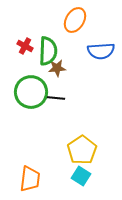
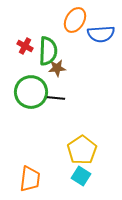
blue semicircle: moved 17 px up
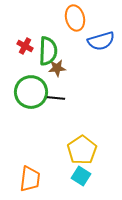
orange ellipse: moved 2 px up; rotated 45 degrees counterclockwise
blue semicircle: moved 7 px down; rotated 12 degrees counterclockwise
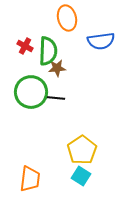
orange ellipse: moved 8 px left
blue semicircle: rotated 8 degrees clockwise
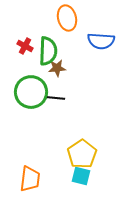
blue semicircle: rotated 12 degrees clockwise
yellow pentagon: moved 4 px down
cyan square: rotated 18 degrees counterclockwise
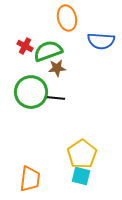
green semicircle: rotated 112 degrees counterclockwise
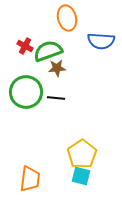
green circle: moved 5 px left
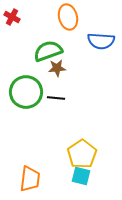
orange ellipse: moved 1 px right, 1 px up
red cross: moved 13 px left, 29 px up
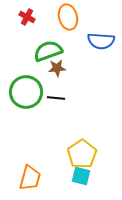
red cross: moved 15 px right
orange trapezoid: moved 1 px up; rotated 8 degrees clockwise
